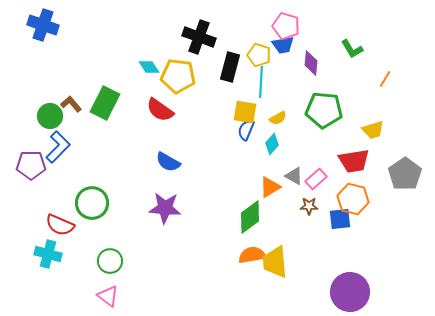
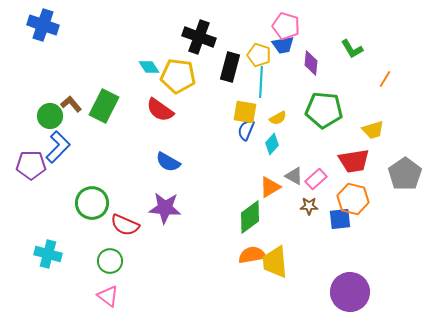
green rectangle at (105, 103): moved 1 px left, 3 px down
red semicircle at (60, 225): moved 65 px right
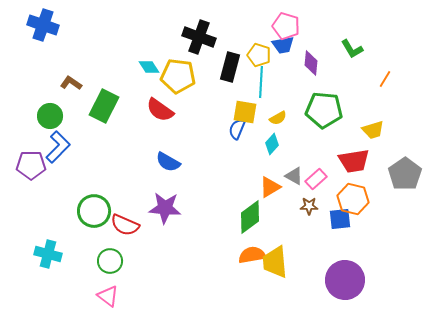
brown L-shape at (71, 104): moved 21 px up; rotated 15 degrees counterclockwise
blue semicircle at (246, 130): moved 9 px left, 1 px up
green circle at (92, 203): moved 2 px right, 8 px down
purple circle at (350, 292): moved 5 px left, 12 px up
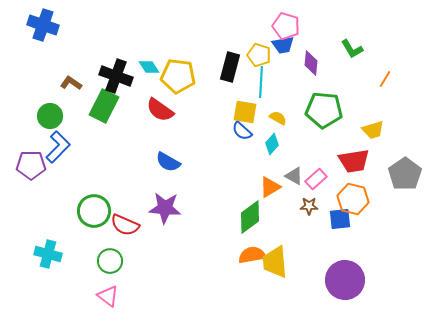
black cross at (199, 37): moved 83 px left, 39 px down
yellow semicircle at (278, 118): rotated 120 degrees counterclockwise
blue semicircle at (237, 129): moved 5 px right, 2 px down; rotated 70 degrees counterclockwise
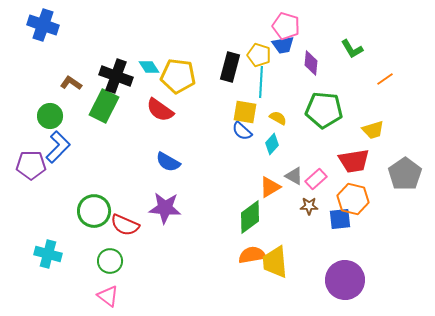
orange line at (385, 79): rotated 24 degrees clockwise
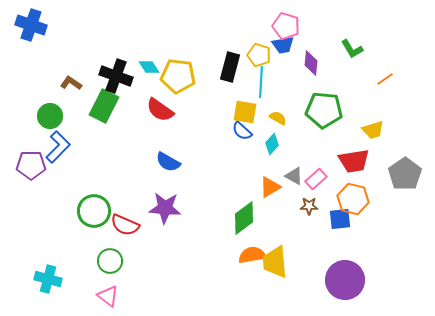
blue cross at (43, 25): moved 12 px left
green diamond at (250, 217): moved 6 px left, 1 px down
cyan cross at (48, 254): moved 25 px down
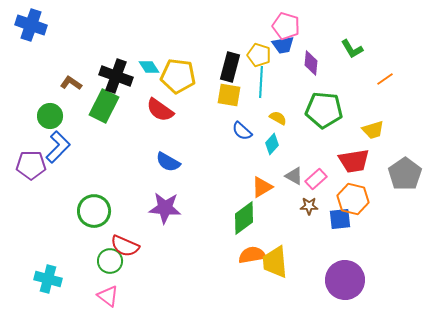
yellow square at (245, 112): moved 16 px left, 17 px up
orange triangle at (270, 187): moved 8 px left
red semicircle at (125, 225): moved 21 px down
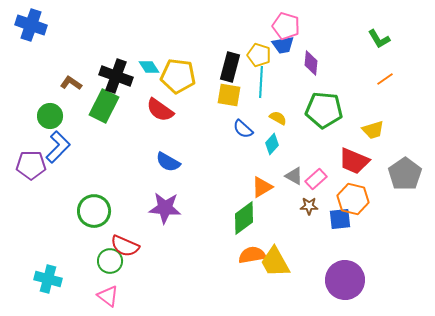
green L-shape at (352, 49): moved 27 px right, 10 px up
blue semicircle at (242, 131): moved 1 px right, 2 px up
red trapezoid at (354, 161): rotated 32 degrees clockwise
yellow trapezoid at (275, 262): rotated 24 degrees counterclockwise
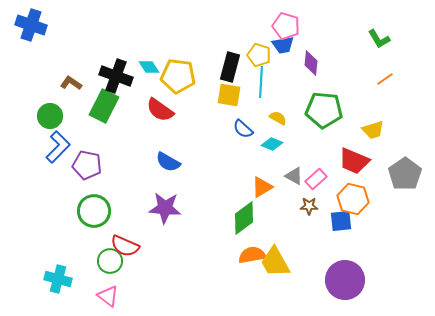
cyan diamond at (272, 144): rotated 70 degrees clockwise
purple pentagon at (31, 165): moved 56 px right; rotated 12 degrees clockwise
blue square at (340, 219): moved 1 px right, 2 px down
cyan cross at (48, 279): moved 10 px right
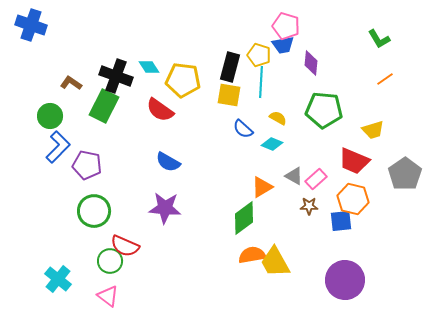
yellow pentagon at (178, 76): moved 5 px right, 4 px down
cyan cross at (58, 279): rotated 24 degrees clockwise
